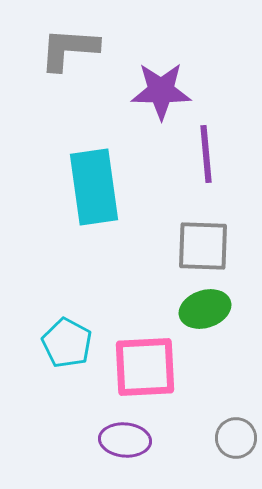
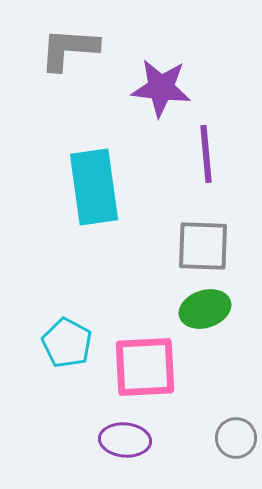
purple star: moved 3 px up; rotated 6 degrees clockwise
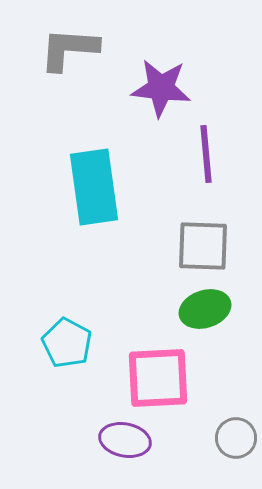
pink square: moved 13 px right, 11 px down
purple ellipse: rotated 6 degrees clockwise
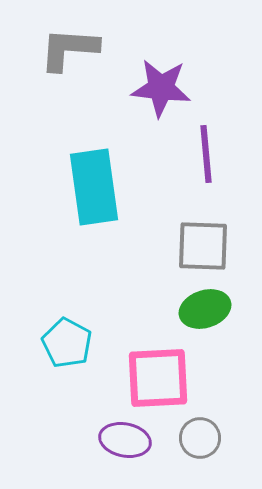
gray circle: moved 36 px left
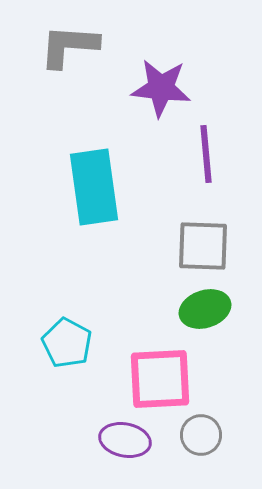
gray L-shape: moved 3 px up
pink square: moved 2 px right, 1 px down
gray circle: moved 1 px right, 3 px up
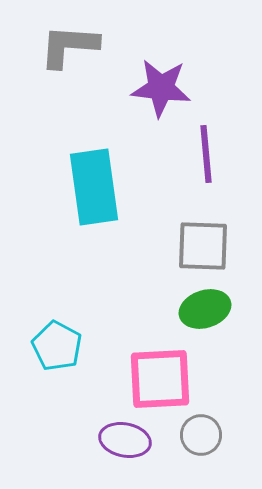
cyan pentagon: moved 10 px left, 3 px down
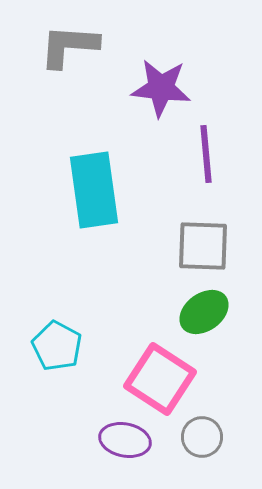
cyan rectangle: moved 3 px down
green ellipse: moved 1 px left, 3 px down; rotated 18 degrees counterclockwise
pink square: rotated 36 degrees clockwise
gray circle: moved 1 px right, 2 px down
